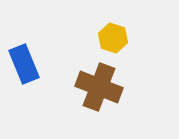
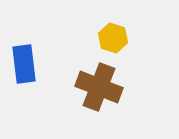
blue rectangle: rotated 15 degrees clockwise
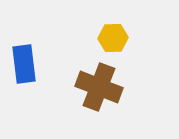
yellow hexagon: rotated 20 degrees counterclockwise
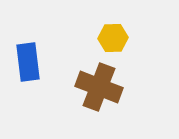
blue rectangle: moved 4 px right, 2 px up
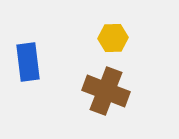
brown cross: moved 7 px right, 4 px down
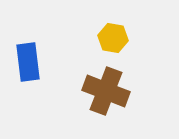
yellow hexagon: rotated 12 degrees clockwise
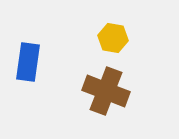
blue rectangle: rotated 15 degrees clockwise
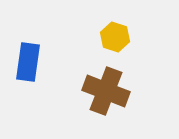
yellow hexagon: moved 2 px right, 1 px up; rotated 8 degrees clockwise
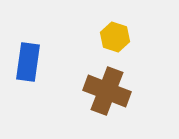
brown cross: moved 1 px right
